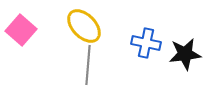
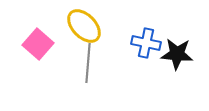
pink square: moved 17 px right, 14 px down
black star: moved 8 px left; rotated 12 degrees clockwise
gray line: moved 2 px up
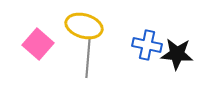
yellow ellipse: rotated 30 degrees counterclockwise
blue cross: moved 1 px right, 2 px down
gray line: moved 5 px up
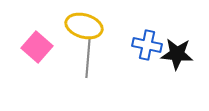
pink square: moved 1 px left, 3 px down
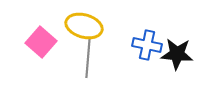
pink square: moved 4 px right, 5 px up
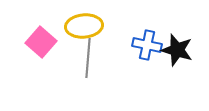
yellow ellipse: rotated 21 degrees counterclockwise
black star: moved 4 px up; rotated 12 degrees clockwise
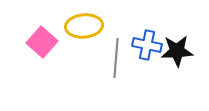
pink square: moved 1 px right
black star: moved 1 px down; rotated 20 degrees counterclockwise
gray line: moved 28 px right
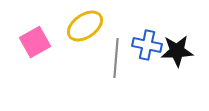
yellow ellipse: moved 1 px right; rotated 30 degrees counterclockwise
pink square: moved 7 px left; rotated 20 degrees clockwise
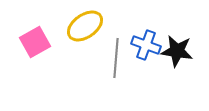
blue cross: moved 1 px left; rotated 8 degrees clockwise
black star: rotated 12 degrees clockwise
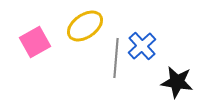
blue cross: moved 4 px left, 1 px down; rotated 28 degrees clockwise
black star: moved 31 px down
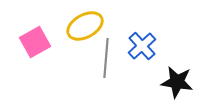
yellow ellipse: rotated 6 degrees clockwise
gray line: moved 10 px left
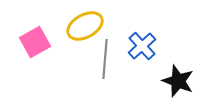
gray line: moved 1 px left, 1 px down
black star: moved 1 px right, 1 px up; rotated 12 degrees clockwise
